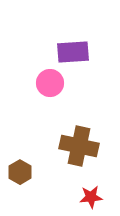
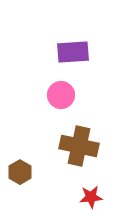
pink circle: moved 11 px right, 12 px down
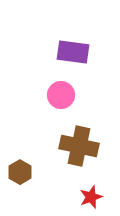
purple rectangle: rotated 12 degrees clockwise
red star: rotated 15 degrees counterclockwise
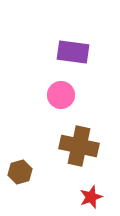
brown hexagon: rotated 15 degrees clockwise
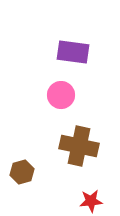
brown hexagon: moved 2 px right
red star: moved 4 px down; rotated 15 degrees clockwise
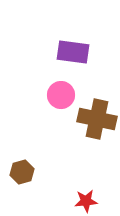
brown cross: moved 18 px right, 27 px up
red star: moved 5 px left
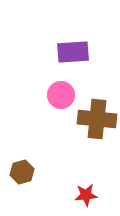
purple rectangle: rotated 12 degrees counterclockwise
brown cross: rotated 6 degrees counterclockwise
red star: moved 6 px up
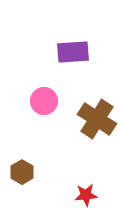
pink circle: moved 17 px left, 6 px down
brown cross: rotated 27 degrees clockwise
brown hexagon: rotated 15 degrees counterclockwise
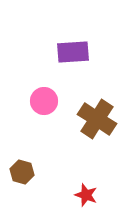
brown hexagon: rotated 15 degrees counterclockwise
red star: rotated 25 degrees clockwise
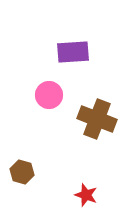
pink circle: moved 5 px right, 6 px up
brown cross: rotated 12 degrees counterclockwise
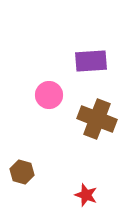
purple rectangle: moved 18 px right, 9 px down
